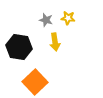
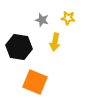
gray star: moved 4 px left
yellow arrow: rotated 18 degrees clockwise
orange square: rotated 25 degrees counterclockwise
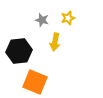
yellow star: rotated 24 degrees counterclockwise
black hexagon: moved 4 px down; rotated 15 degrees counterclockwise
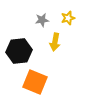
gray star: rotated 24 degrees counterclockwise
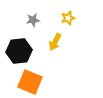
gray star: moved 9 px left
yellow arrow: rotated 18 degrees clockwise
orange square: moved 5 px left
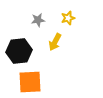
gray star: moved 5 px right
orange square: rotated 25 degrees counterclockwise
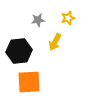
orange square: moved 1 px left
